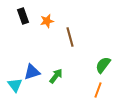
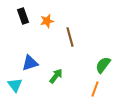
blue triangle: moved 2 px left, 9 px up
orange line: moved 3 px left, 1 px up
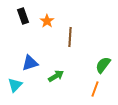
orange star: rotated 24 degrees counterclockwise
brown line: rotated 18 degrees clockwise
green arrow: rotated 21 degrees clockwise
cyan triangle: rotated 21 degrees clockwise
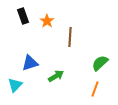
green semicircle: moved 3 px left, 2 px up; rotated 12 degrees clockwise
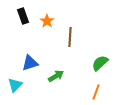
orange line: moved 1 px right, 3 px down
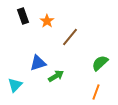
brown line: rotated 36 degrees clockwise
blue triangle: moved 8 px right
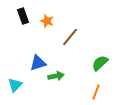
orange star: rotated 16 degrees counterclockwise
green arrow: rotated 21 degrees clockwise
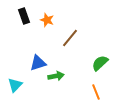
black rectangle: moved 1 px right
orange star: moved 1 px up
brown line: moved 1 px down
orange line: rotated 42 degrees counterclockwise
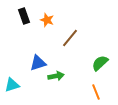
cyan triangle: moved 3 px left; rotated 28 degrees clockwise
